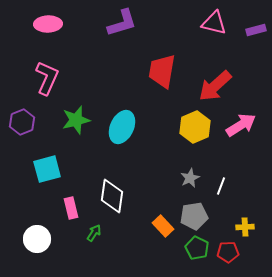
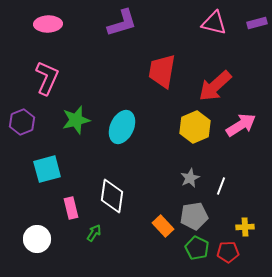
purple rectangle: moved 1 px right, 7 px up
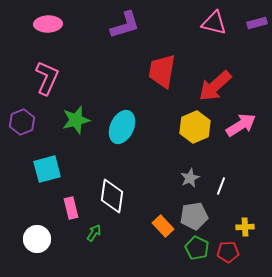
purple L-shape: moved 3 px right, 2 px down
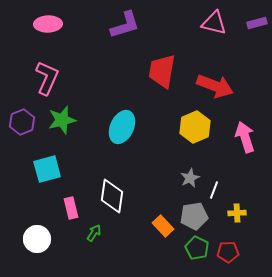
red arrow: rotated 117 degrees counterclockwise
green star: moved 14 px left
pink arrow: moved 4 px right, 12 px down; rotated 76 degrees counterclockwise
white line: moved 7 px left, 4 px down
yellow cross: moved 8 px left, 14 px up
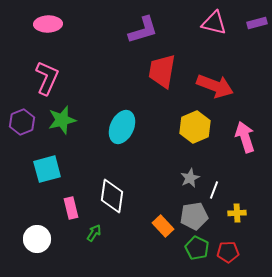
purple L-shape: moved 18 px right, 5 px down
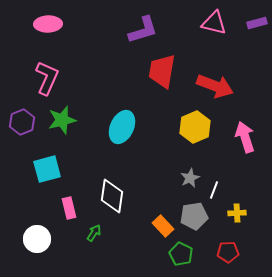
pink rectangle: moved 2 px left
green pentagon: moved 16 px left, 6 px down
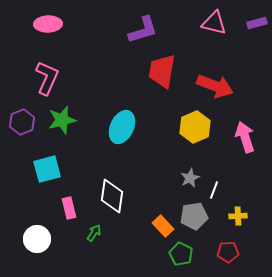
yellow cross: moved 1 px right, 3 px down
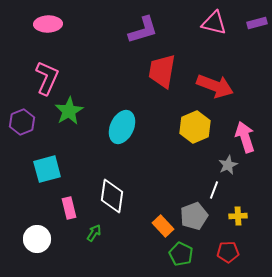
green star: moved 7 px right, 9 px up; rotated 16 degrees counterclockwise
gray star: moved 38 px right, 13 px up
gray pentagon: rotated 12 degrees counterclockwise
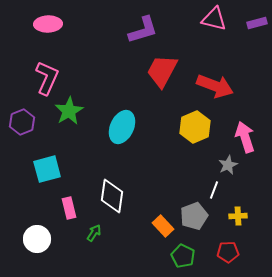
pink triangle: moved 4 px up
red trapezoid: rotated 18 degrees clockwise
green pentagon: moved 2 px right, 2 px down
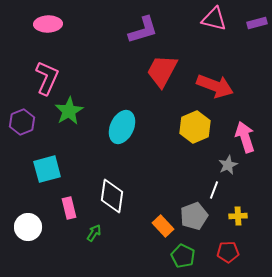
white circle: moved 9 px left, 12 px up
